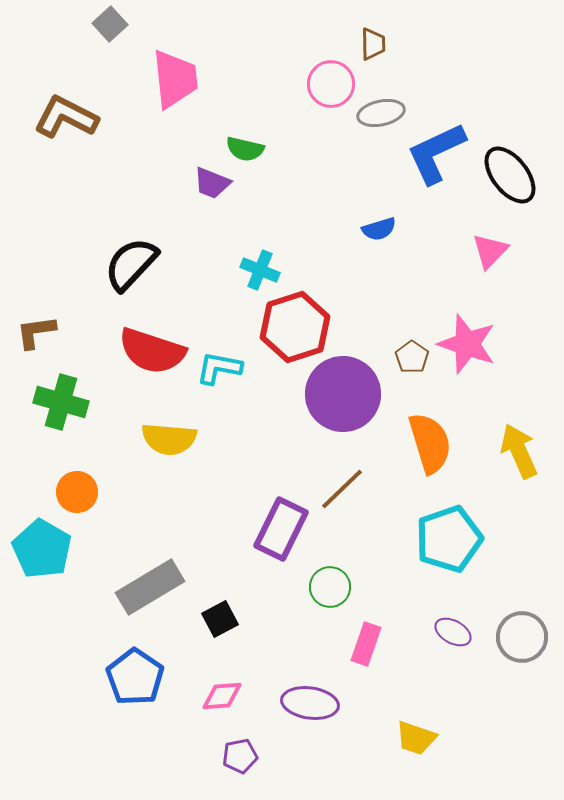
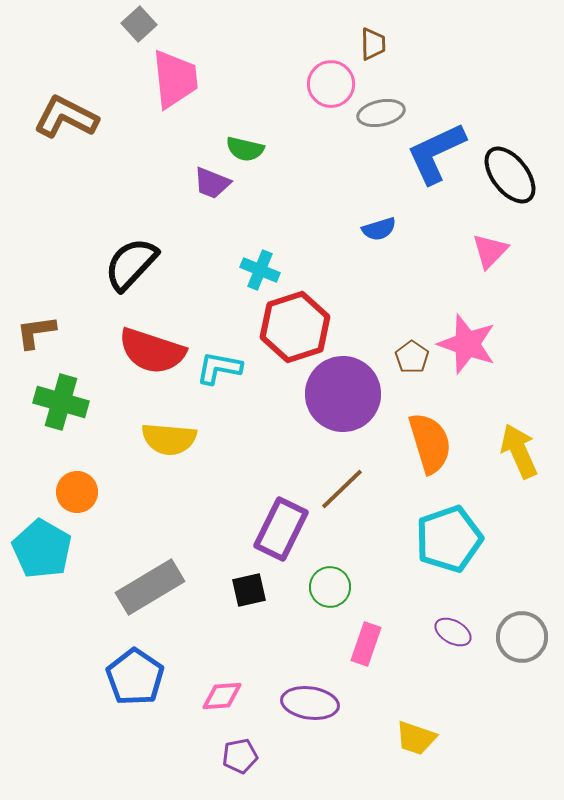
gray square at (110, 24): moved 29 px right
black square at (220, 619): moved 29 px right, 29 px up; rotated 15 degrees clockwise
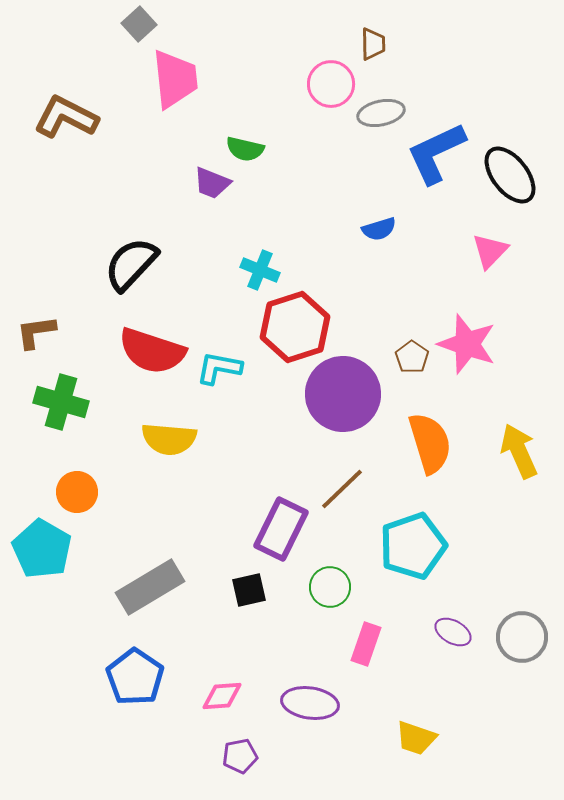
cyan pentagon at (449, 539): moved 36 px left, 7 px down
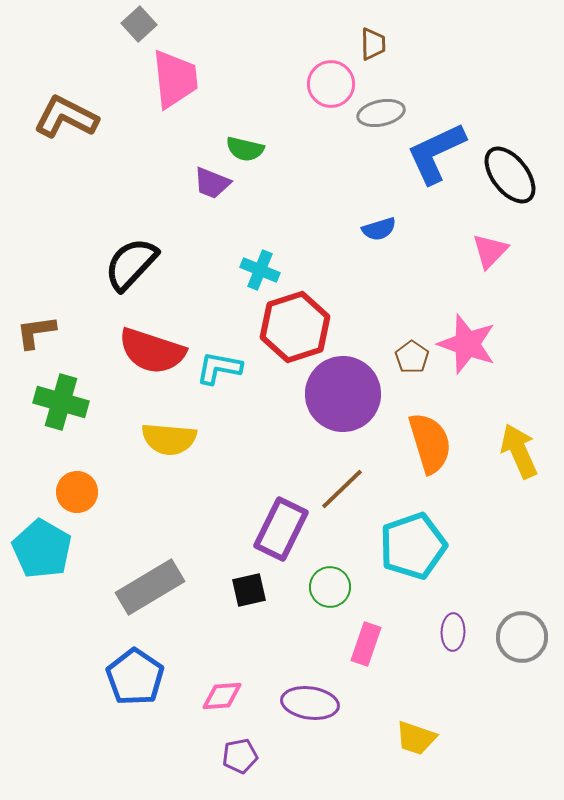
purple ellipse at (453, 632): rotated 63 degrees clockwise
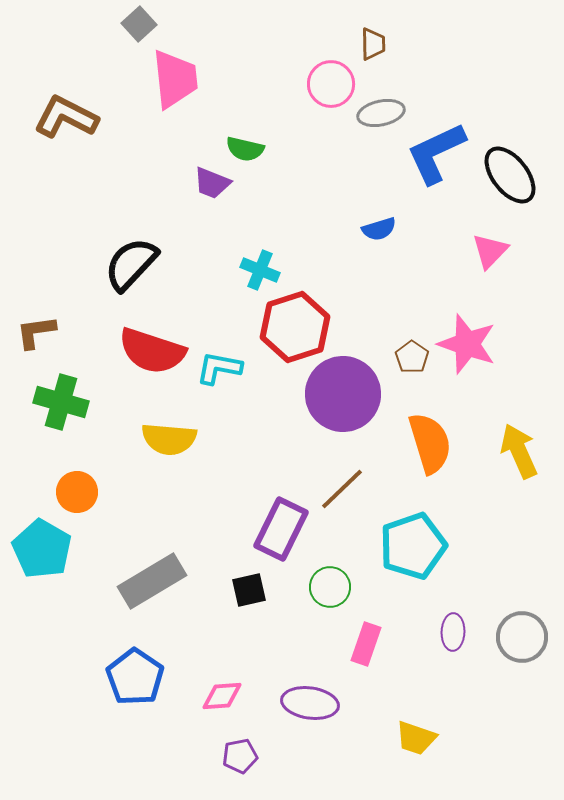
gray rectangle at (150, 587): moved 2 px right, 6 px up
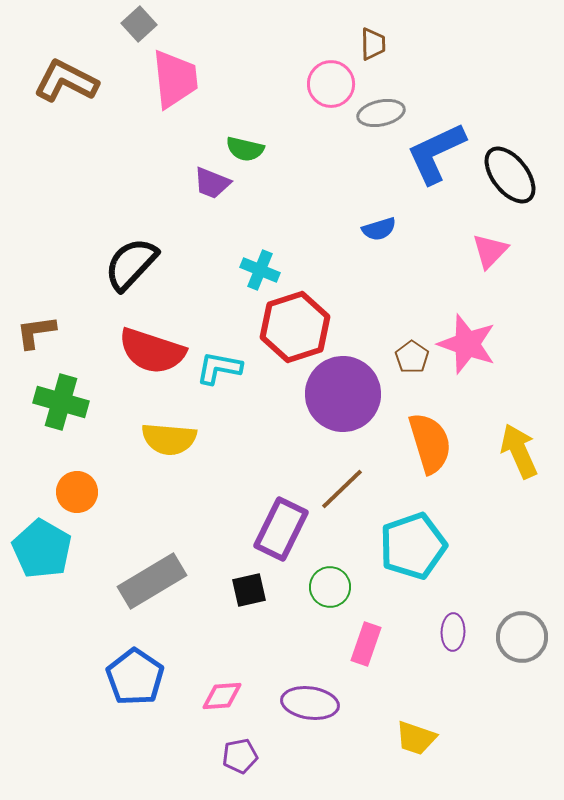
brown L-shape at (66, 117): moved 36 px up
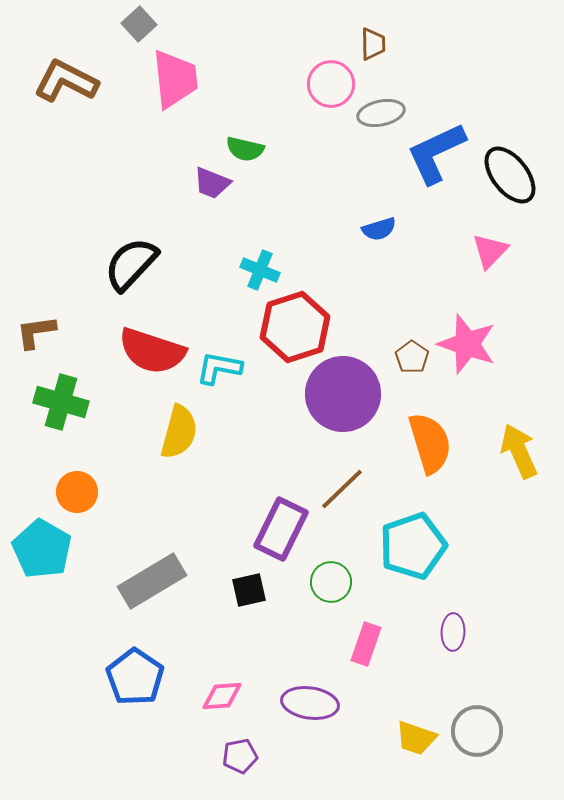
yellow semicircle at (169, 439): moved 10 px right, 7 px up; rotated 80 degrees counterclockwise
green circle at (330, 587): moved 1 px right, 5 px up
gray circle at (522, 637): moved 45 px left, 94 px down
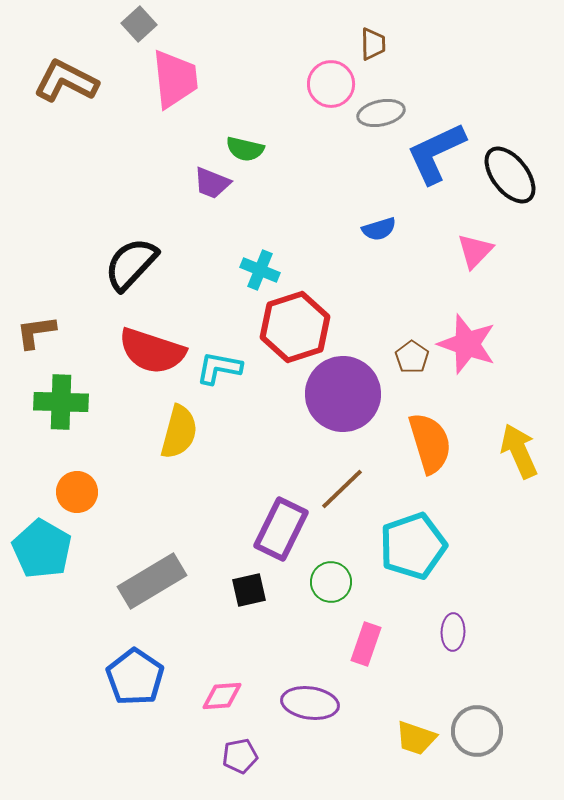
pink triangle at (490, 251): moved 15 px left
green cross at (61, 402): rotated 14 degrees counterclockwise
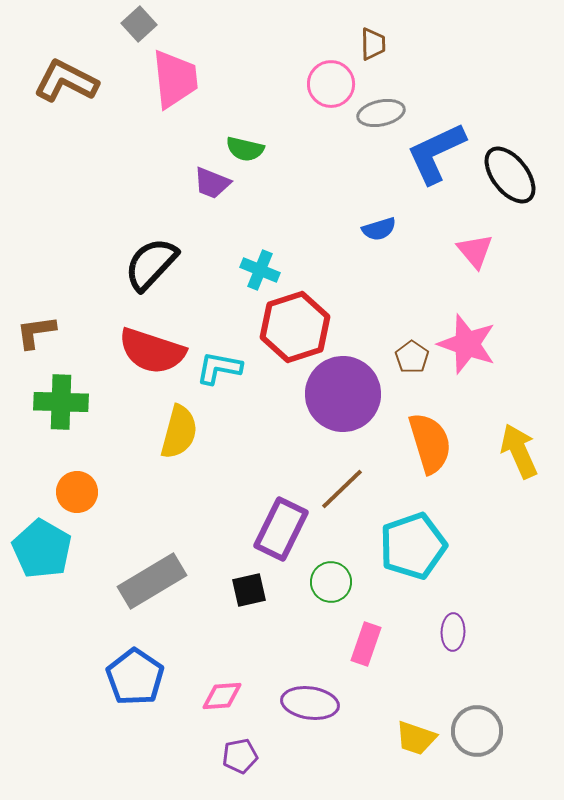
pink triangle at (475, 251): rotated 24 degrees counterclockwise
black semicircle at (131, 264): moved 20 px right
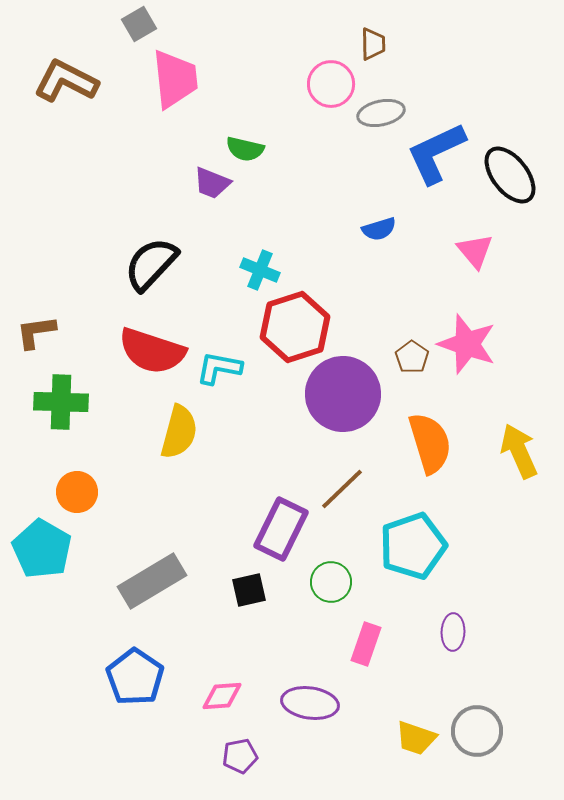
gray square at (139, 24): rotated 12 degrees clockwise
